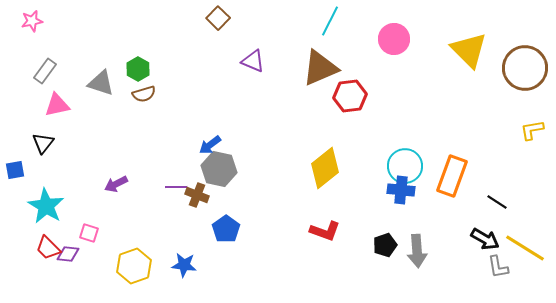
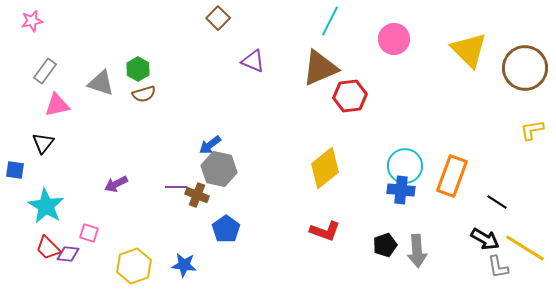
blue square: rotated 18 degrees clockwise
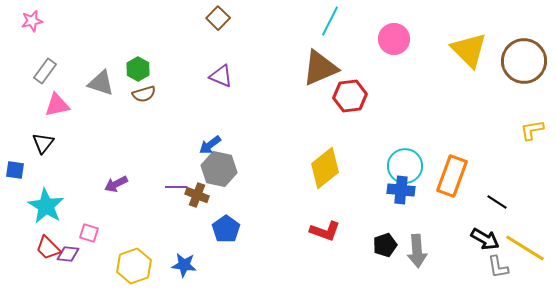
purple triangle: moved 32 px left, 15 px down
brown circle: moved 1 px left, 7 px up
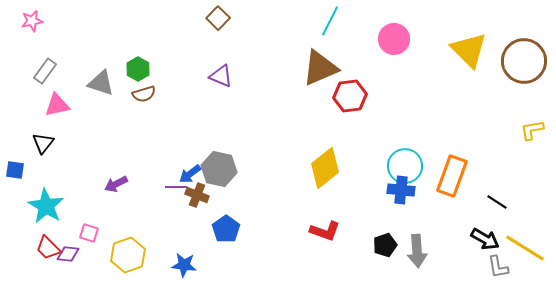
blue arrow: moved 20 px left, 29 px down
yellow hexagon: moved 6 px left, 11 px up
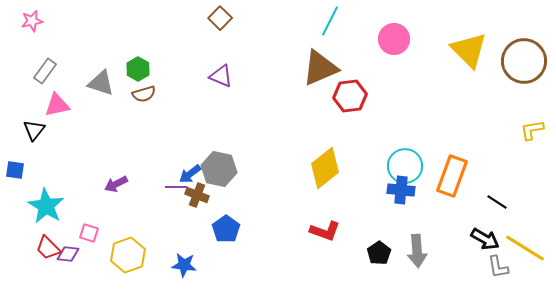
brown square: moved 2 px right
black triangle: moved 9 px left, 13 px up
black pentagon: moved 6 px left, 8 px down; rotated 15 degrees counterclockwise
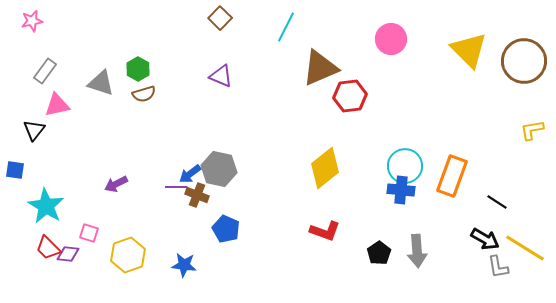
cyan line: moved 44 px left, 6 px down
pink circle: moved 3 px left
blue pentagon: rotated 12 degrees counterclockwise
